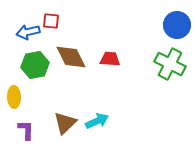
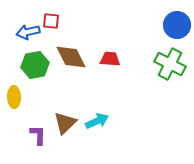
purple L-shape: moved 12 px right, 5 px down
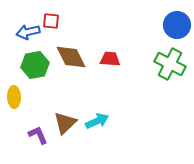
purple L-shape: rotated 25 degrees counterclockwise
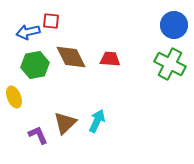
blue circle: moved 3 px left
yellow ellipse: rotated 20 degrees counterclockwise
cyan arrow: rotated 40 degrees counterclockwise
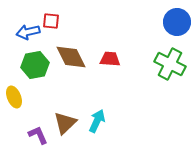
blue circle: moved 3 px right, 3 px up
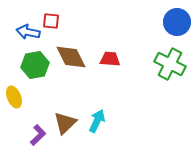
blue arrow: rotated 25 degrees clockwise
purple L-shape: rotated 70 degrees clockwise
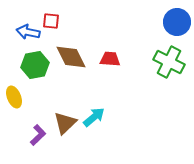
green cross: moved 1 px left, 2 px up
cyan arrow: moved 3 px left, 4 px up; rotated 25 degrees clockwise
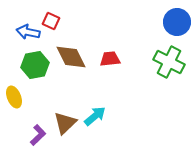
red square: rotated 18 degrees clockwise
red trapezoid: rotated 10 degrees counterclockwise
cyan arrow: moved 1 px right, 1 px up
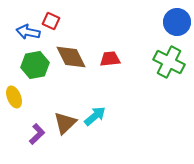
purple L-shape: moved 1 px left, 1 px up
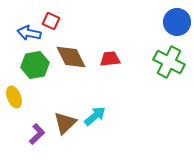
blue arrow: moved 1 px right, 1 px down
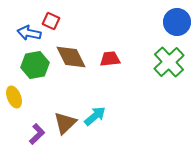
green cross: rotated 20 degrees clockwise
